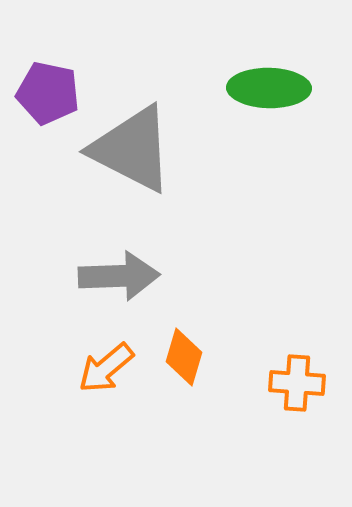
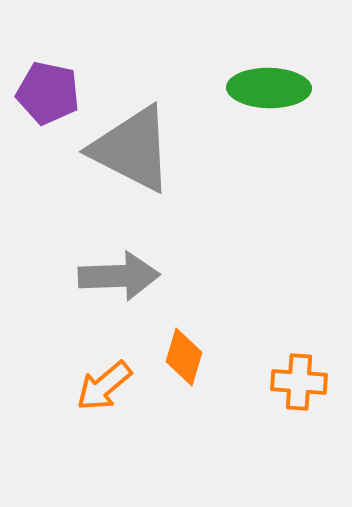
orange arrow: moved 2 px left, 18 px down
orange cross: moved 2 px right, 1 px up
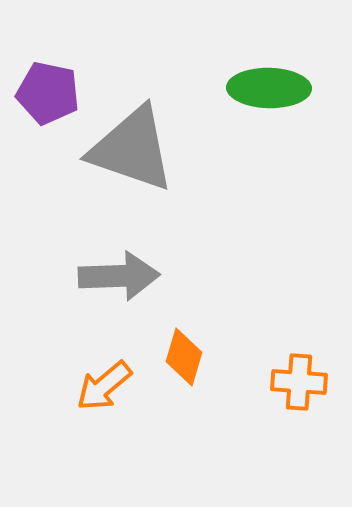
gray triangle: rotated 8 degrees counterclockwise
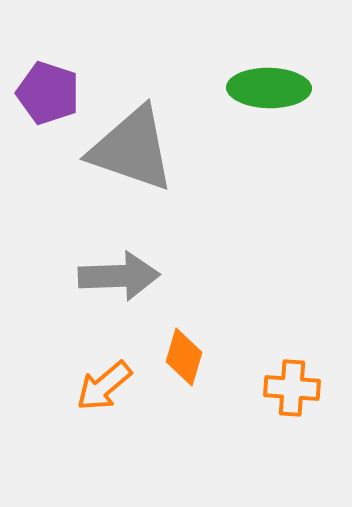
purple pentagon: rotated 6 degrees clockwise
orange cross: moved 7 px left, 6 px down
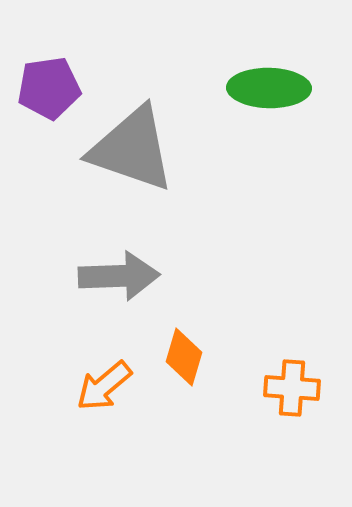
purple pentagon: moved 1 px right, 5 px up; rotated 26 degrees counterclockwise
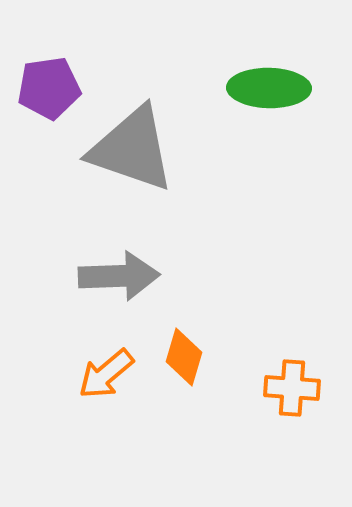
orange arrow: moved 2 px right, 12 px up
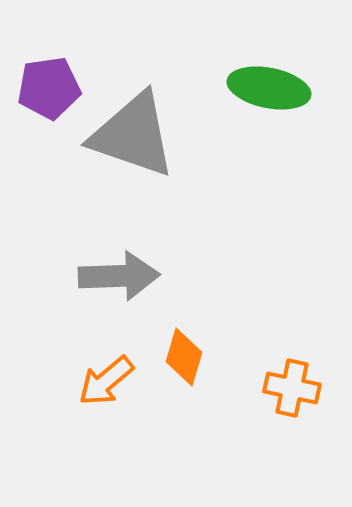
green ellipse: rotated 10 degrees clockwise
gray triangle: moved 1 px right, 14 px up
orange arrow: moved 7 px down
orange cross: rotated 8 degrees clockwise
